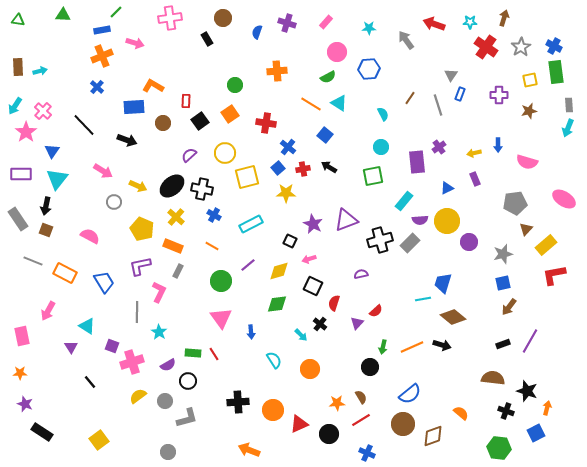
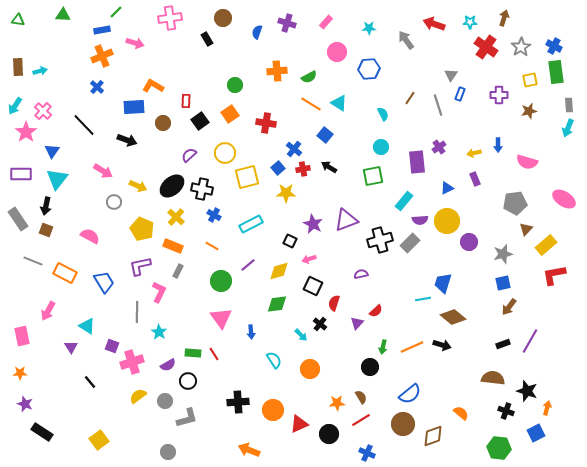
green semicircle at (328, 77): moved 19 px left
blue cross at (288, 147): moved 6 px right, 2 px down
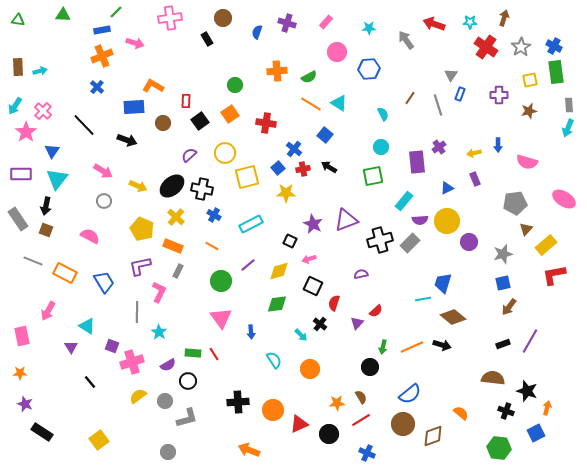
gray circle at (114, 202): moved 10 px left, 1 px up
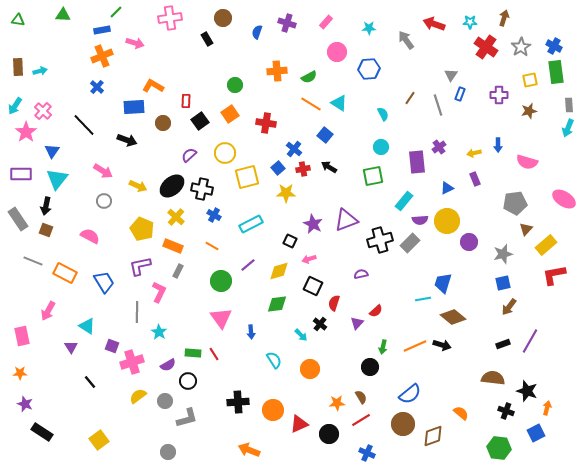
orange line at (412, 347): moved 3 px right, 1 px up
